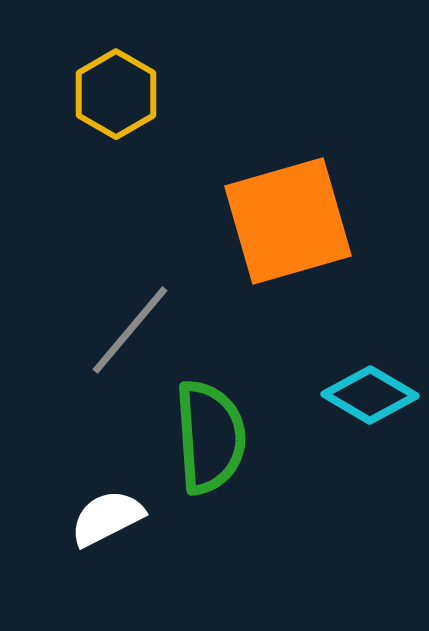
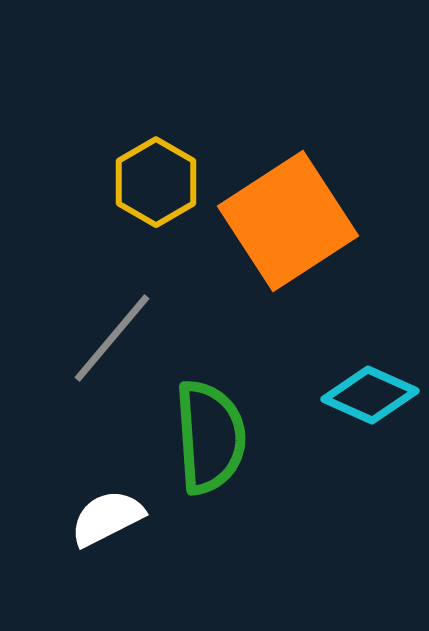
yellow hexagon: moved 40 px right, 88 px down
orange square: rotated 17 degrees counterclockwise
gray line: moved 18 px left, 8 px down
cyan diamond: rotated 6 degrees counterclockwise
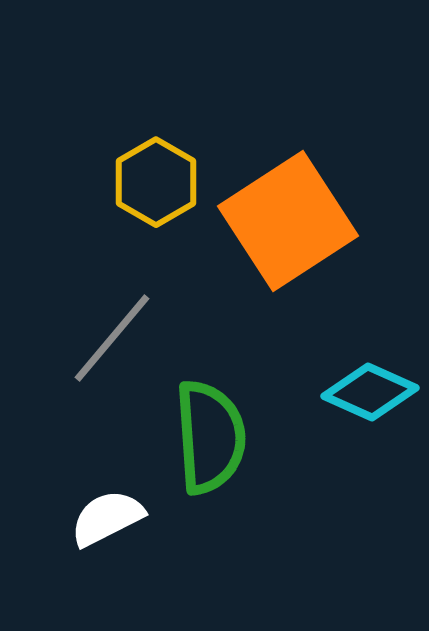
cyan diamond: moved 3 px up
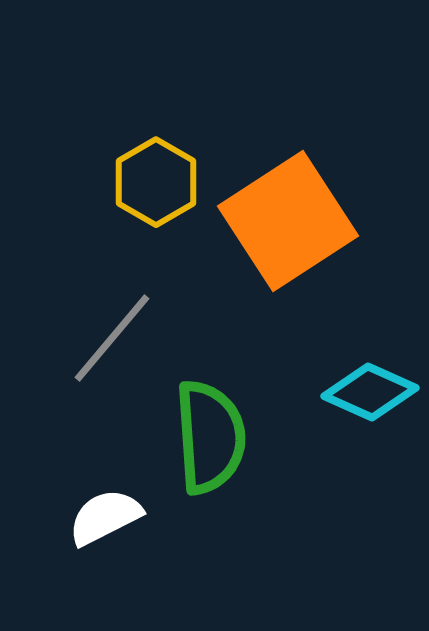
white semicircle: moved 2 px left, 1 px up
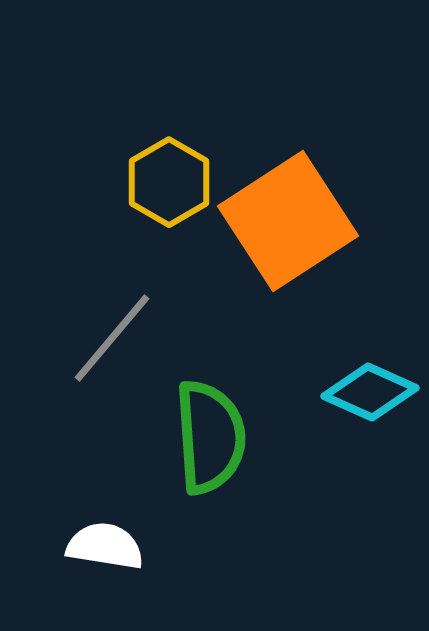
yellow hexagon: moved 13 px right
white semicircle: moved 29 px down; rotated 36 degrees clockwise
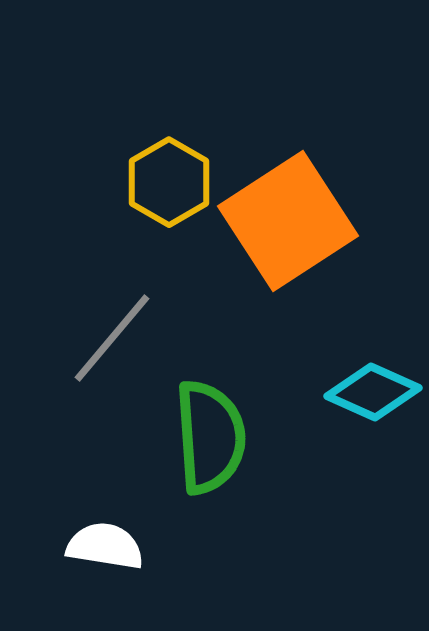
cyan diamond: moved 3 px right
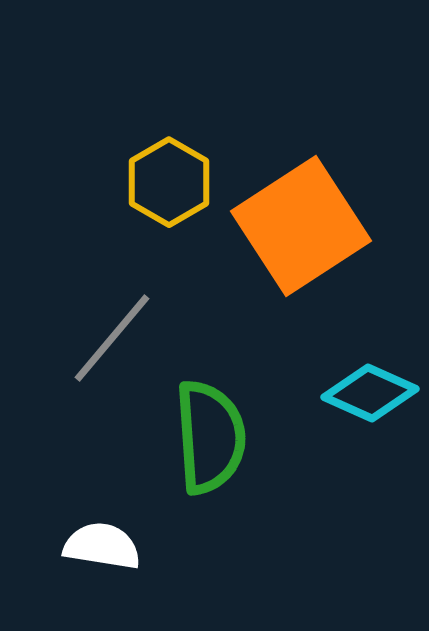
orange square: moved 13 px right, 5 px down
cyan diamond: moved 3 px left, 1 px down
white semicircle: moved 3 px left
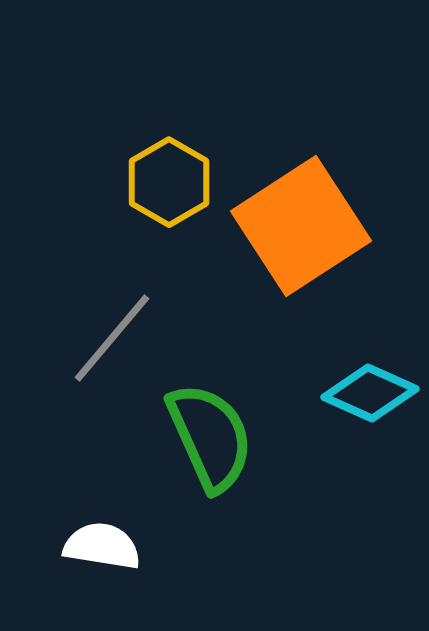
green semicircle: rotated 20 degrees counterclockwise
